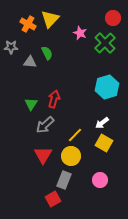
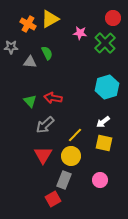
yellow triangle: rotated 18 degrees clockwise
pink star: rotated 16 degrees counterclockwise
red arrow: moved 1 px left, 1 px up; rotated 96 degrees counterclockwise
green triangle: moved 1 px left, 3 px up; rotated 16 degrees counterclockwise
white arrow: moved 1 px right, 1 px up
yellow square: rotated 18 degrees counterclockwise
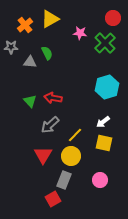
orange cross: moved 3 px left, 1 px down; rotated 21 degrees clockwise
gray arrow: moved 5 px right
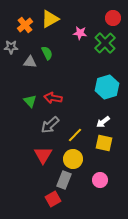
yellow circle: moved 2 px right, 3 px down
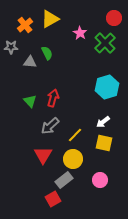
red circle: moved 1 px right
pink star: rotated 24 degrees clockwise
red arrow: rotated 96 degrees clockwise
gray arrow: moved 1 px down
gray rectangle: rotated 30 degrees clockwise
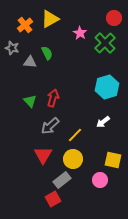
gray star: moved 1 px right, 1 px down; rotated 16 degrees clockwise
yellow square: moved 9 px right, 17 px down
gray rectangle: moved 2 px left
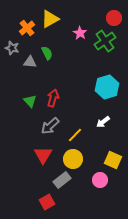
orange cross: moved 2 px right, 3 px down
green cross: moved 2 px up; rotated 10 degrees clockwise
yellow square: rotated 12 degrees clockwise
red square: moved 6 px left, 3 px down
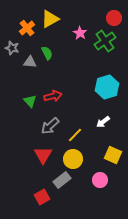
red arrow: moved 2 px up; rotated 60 degrees clockwise
yellow square: moved 5 px up
red square: moved 5 px left, 5 px up
